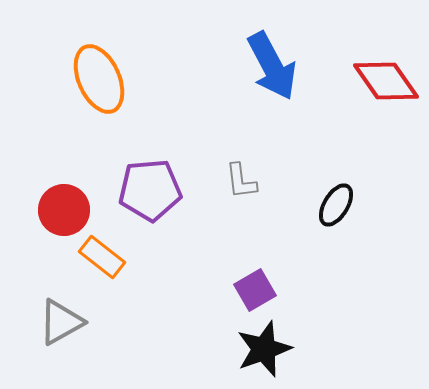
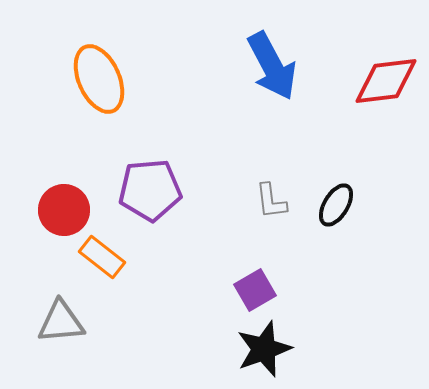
red diamond: rotated 62 degrees counterclockwise
gray L-shape: moved 30 px right, 20 px down
gray triangle: rotated 24 degrees clockwise
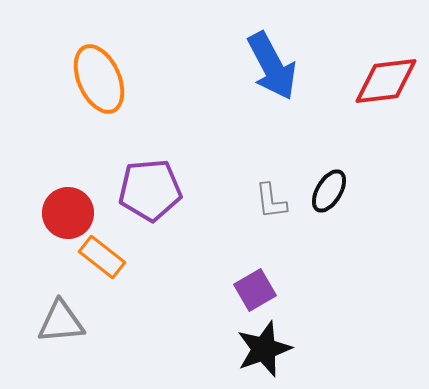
black ellipse: moved 7 px left, 14 px up
red circle: moved 4 px right, 3 px down
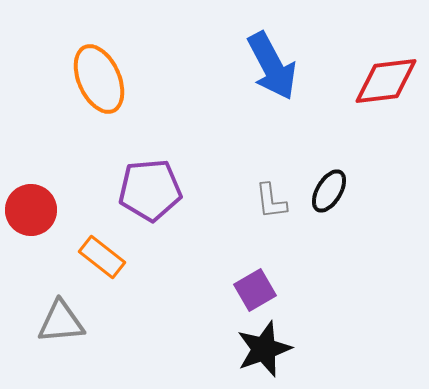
red circle: moved 37 px left, 3 px up
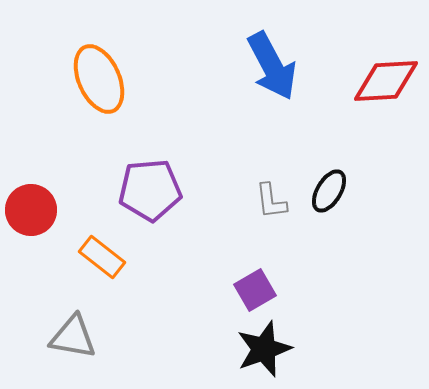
red diamond: rotated 4 degrees clockwise
gray triangle: moved 12 px right, 15 px down; rotated 15 degrees clockwise
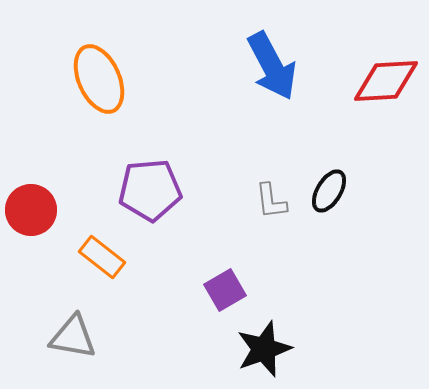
purple square: moved 30 px left
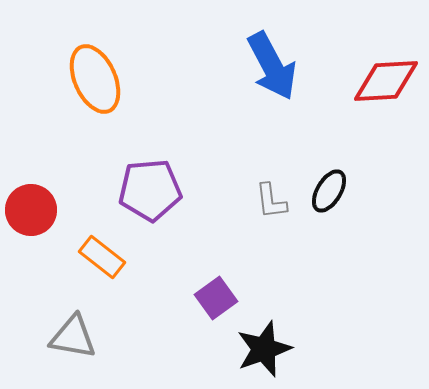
orange ellipse: moved 4 px left
purple square: moved 9 px left, 8 px down; rotated 6 degrees counterclockwise
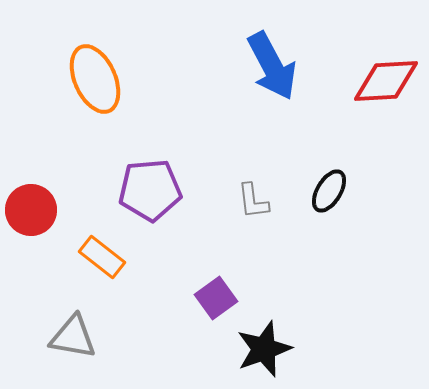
gray L-shape: moved 18 px left
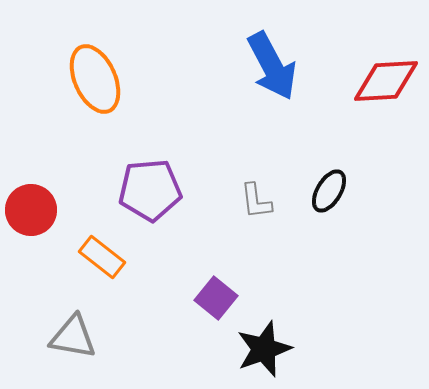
gray L-shape: moved 3 px right
purple square: rotated 15 degrees counterclockwise
